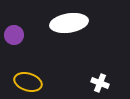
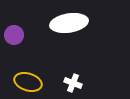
white cross: moved 27 px left
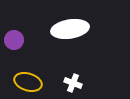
white ellipse: moved 1 px right, 6 px down
purple circle: moved 5 px down
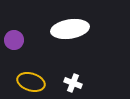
yellow ellipse: moved 3 px right
